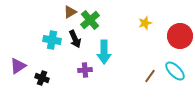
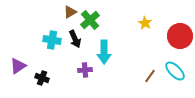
yellow star: rotated 24 degrees counterclockwise
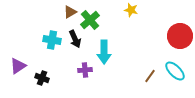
yellow star: moved 14 px left, 13 px up; rotated 16 degrees counterclockwise
